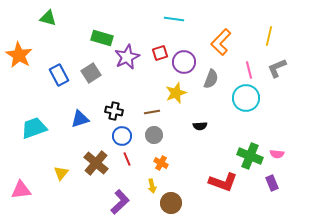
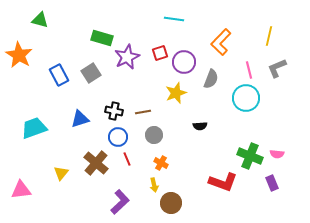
green triangle: moved 8 px left, 2 px down
brown line: moved 9 px left
blue circle: moved 4 px left, 1 px down
yellow arrow: moved 2 px right, 1 px up
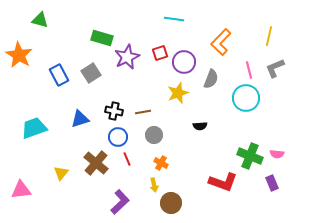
gray L-shape: moved 2 px left
yellow star: moved 2 px right
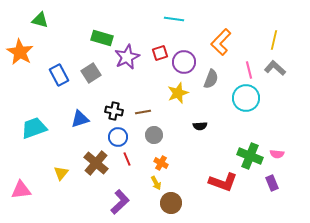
yellow line: moved 5 px right, 4 px down
orange star: moved 1 px right, 3 px up
gray L-shape: rotated 65 degrees clockwise
yellow arrow: moved 2 px right, 2 px up; rotated 16 degrees counterclockwise
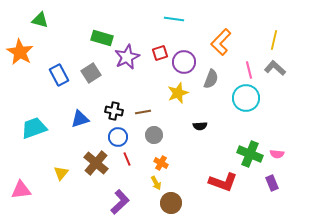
green cross: moved 2 px up
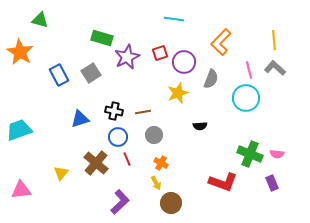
yellow line: rotated 18 degrees counterclockwise
cyan trapezoid: moved 15 px left, 2 px down
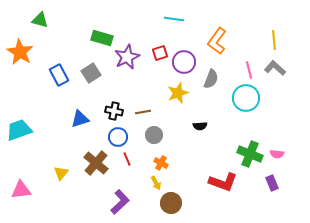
orange L-shape: moved 4 px left, 1 px up; rotated 8 degrees counterclockwise
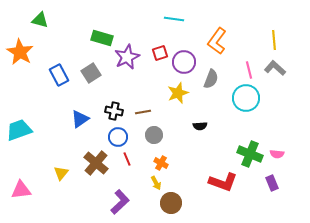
blue triangle: rotated 18 degrees counterclockwise
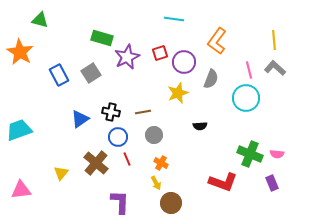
black cross: moved 3 px left, 1 px down
purple L-shape: rotated 45 degrees counterclockwise
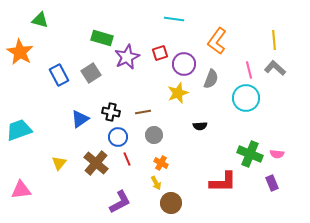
purple circle: moved 2 px down
yellow triangle: moved 2 px left, 10 px up
red L-shape: rotated 20 degrees counterclockwise
purple L-shape: rotated 60 degrees clockwise
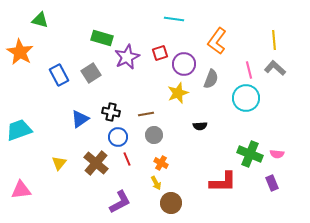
brown line: moved 3 px right, 2 px down
